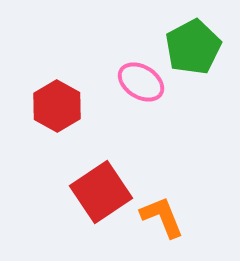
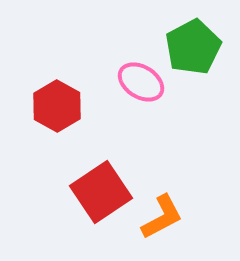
orange L-shape: rotated 84 degrees clockwise
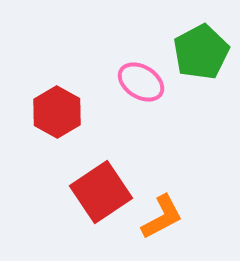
green pentagon: moved 8 px right, 5 px down
red hexagon: moved 6 px down
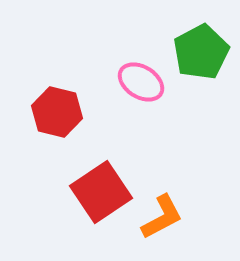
red hexagon: rotated 15 degrees counterclockwise
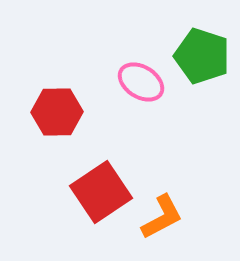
green pentagon: moved 1 px right, 4 px down; rotated 26 degrees counterclockwise
red hexagon: rotated 15 degrees counterclockwise
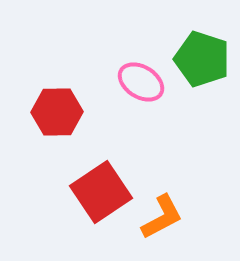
green pentagon: moved 3 px down
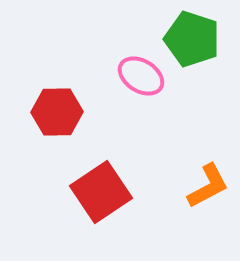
green pentagon: moved 10 px left, 20 px up
pink ellipse: moved 6 px up
orange L-shape: moved 46 px right, 31 px up
